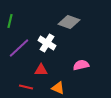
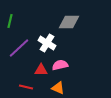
gray diamond: rotated 20 degrees counterclockwise
pink semicircle: moved 21 px left
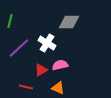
red triangle: rotated 32 degrees counterclockwise
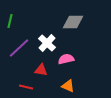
gray diamond: moved 4 px right
white cross: rotated 12 degrees clockwise
pink semicircle: moved 6 px right, 6 px up
red triangle: rotated 40 degrees clockwise
orange triangle: moved 10 px right, 2 px up
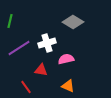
gray diamond: rotated 30 degrees clockwise
white cross: rotated 30 degrees clockwise
purple line: rotated 10 degrees clockwise
red line: rotated 40 degrees clockwise
